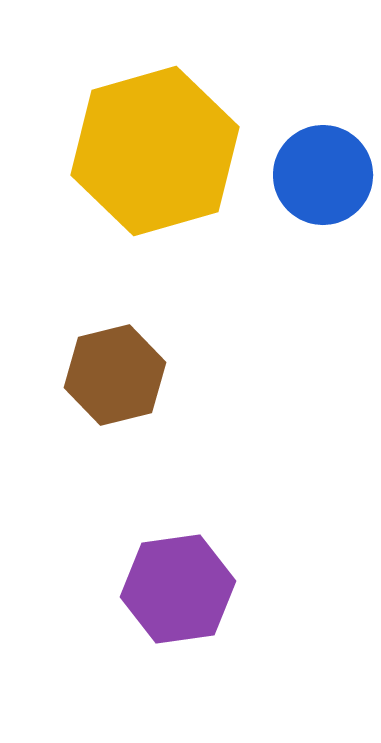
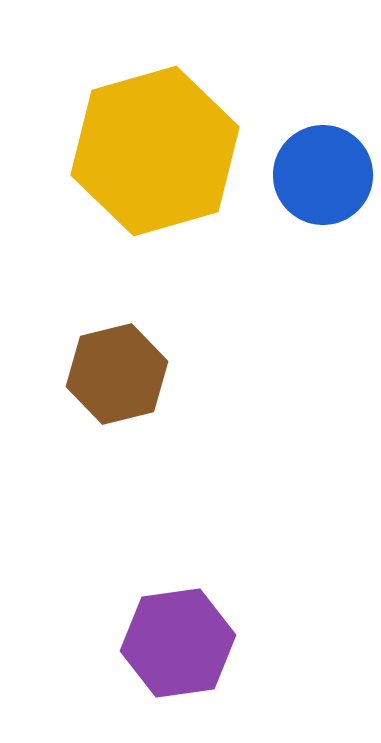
brown hexagon: moved 2 px right, 1 px up
purple hexagon: moved 54 px down
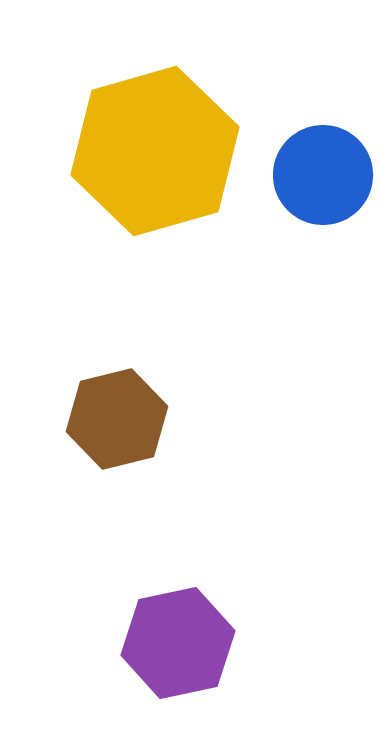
brown hexagon: moved 45 px down
purple hexagon: rotated 4 degrees counterclockwise
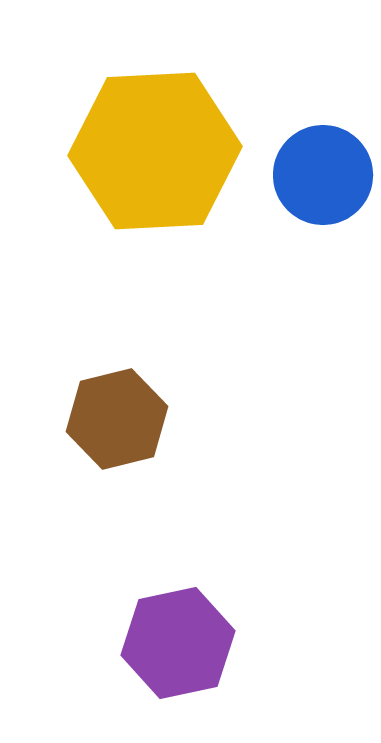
yellow hexagon: rotated 13 degrees clockwise
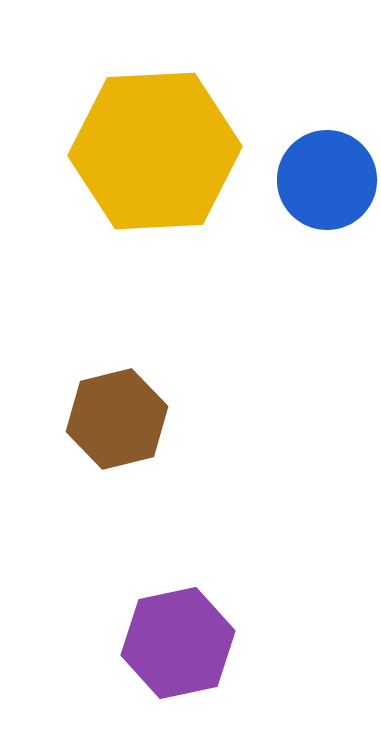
blue circle: moved 4 px right, 5 px down
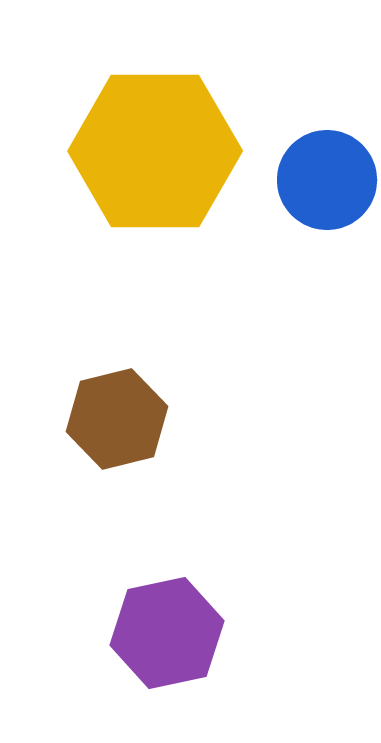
yellow hexagon: rotated 3 degrees clockwise
purple hexagon: moved 11 px left, 10 px up
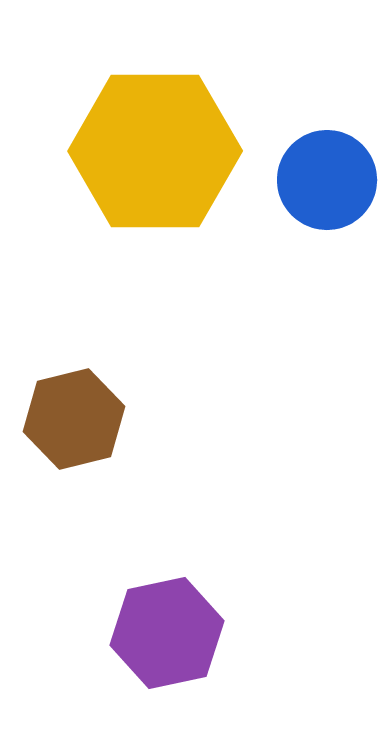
brown hexagon: moved 43 px left
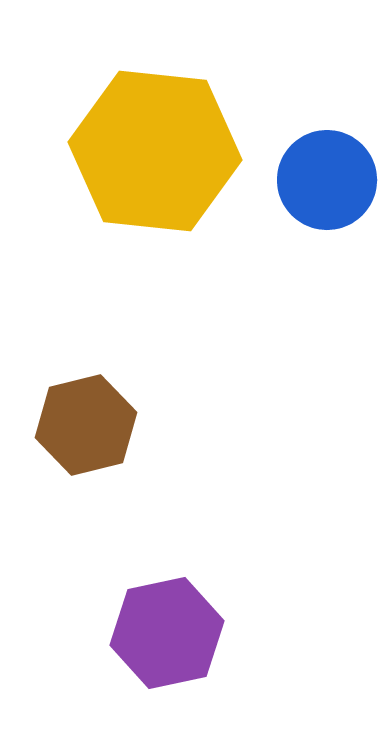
yellow hexagon: rotated 6 degrees clockwise
brown hexagon: moved 12 px right, 6 px down
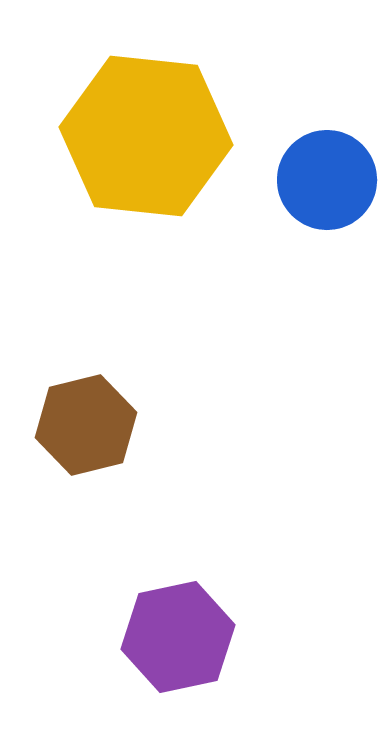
yellow hexagon: moved 9 px left, 15 px up
purple hexagon: moved 11 px right, 4 px down
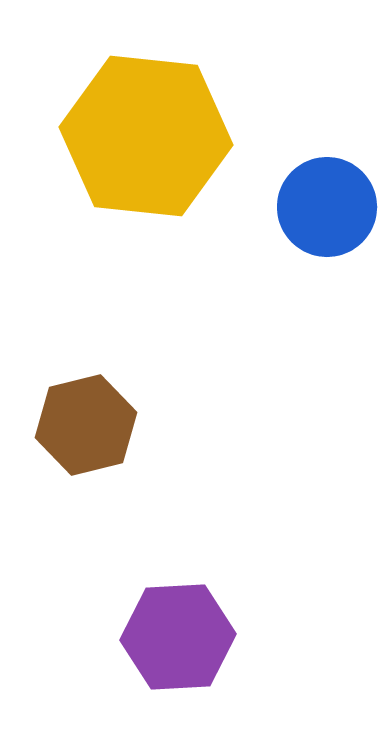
blue circle: moved 27 px down
purple hexagon: rotated 9 degrees clockwise
